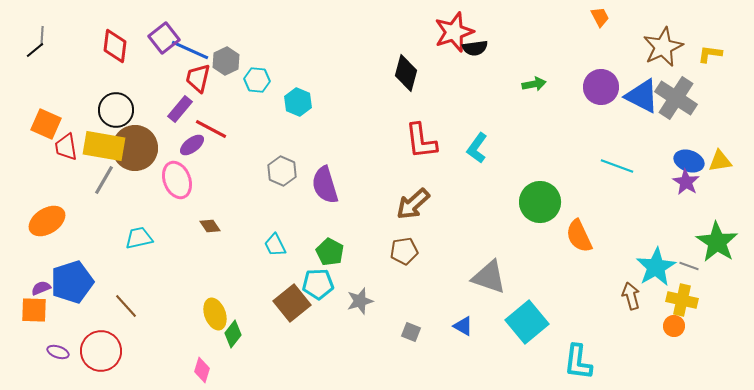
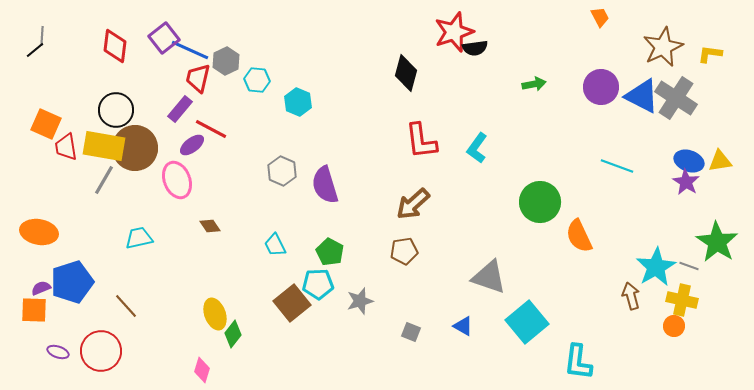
orange ellipse at (47, 221): moved 8 px left, 11 px down; rotated 42 degrees clockwise
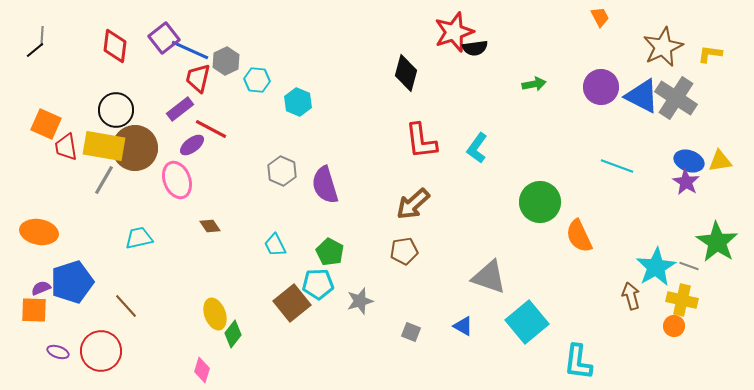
purple rectangle at (180, 109): rotated 12 degrees clockwise
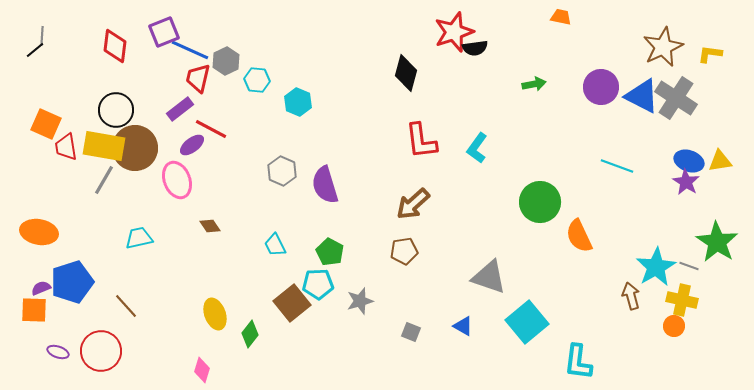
orange trapezoid at (600, 17): moved 39 px left; rotated 50 degrees counterclockwise
purple square at (164, 38): moved 6 px up; rotated 16 degrees clockwise
green diamond at (233, 334): moved 17 px right
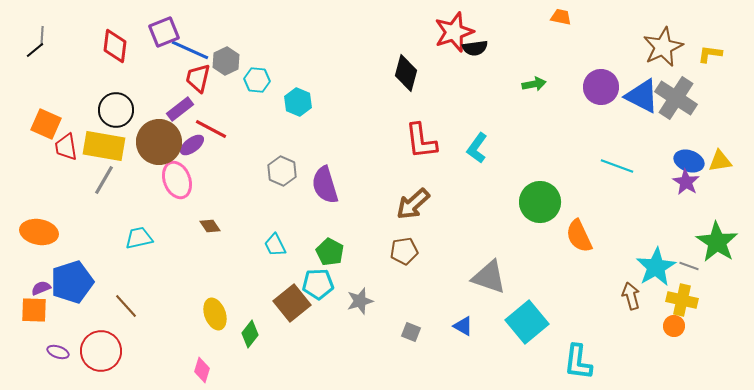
brown circle at (135, 148): moved 24 px right, 6 px up
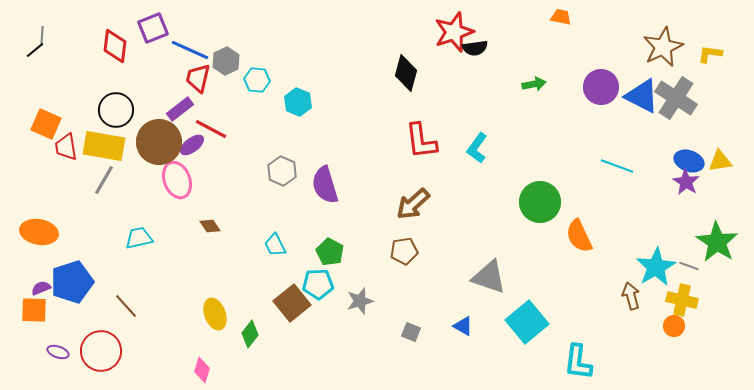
purple square at (164, 32): moved 11 px left, 4 px up
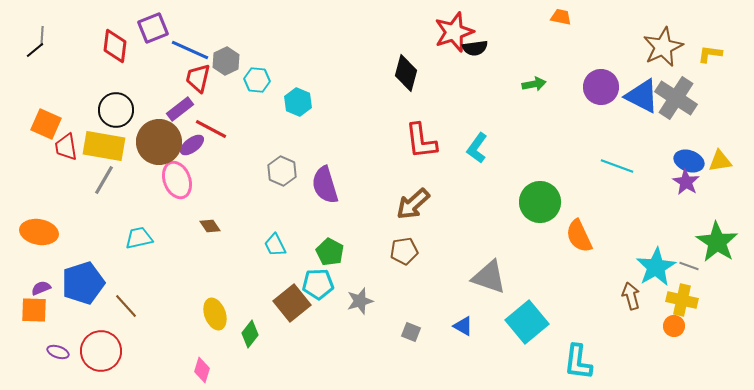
blue pentagon at (72, 282): moved 11 px right, 1 px down
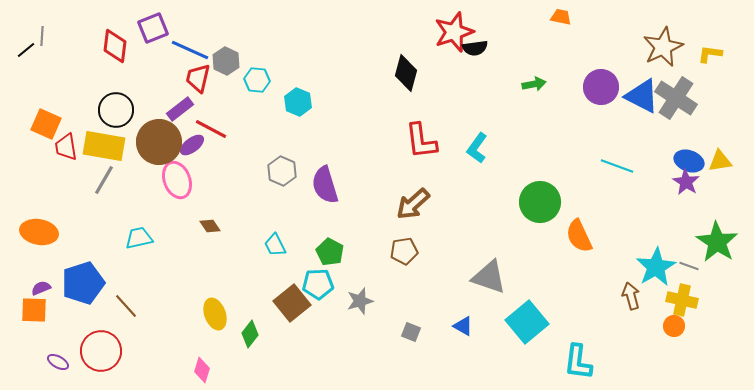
black line at (35, 50): moved 9 px left
gray hexagon at (226, 61): rotated 8 degrees counterclockwise
purple ellipse at (58, 352): moved 10 px down; rotated 10 degrees clockwise
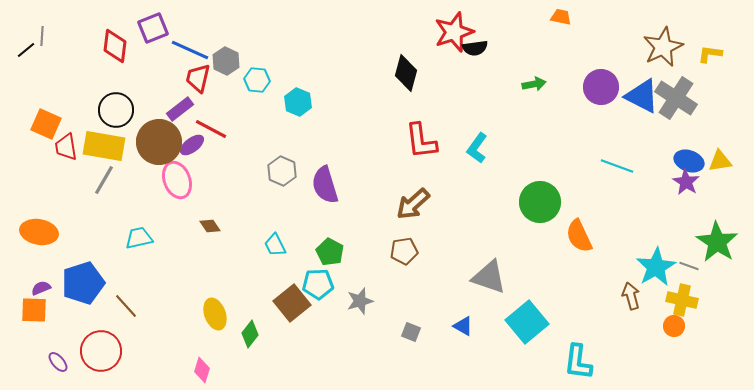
purple ellipse at (58, 362): rotated 20 degrees clockwise
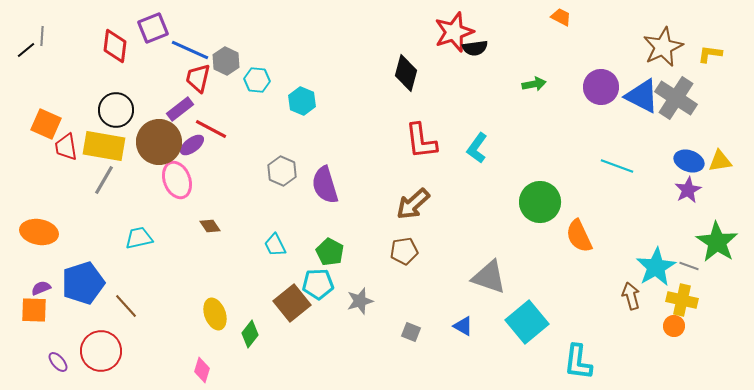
orange trapezoid at (561, 17): rotated 15 degrees clockwise
cyan hexagon at (298, 102): moved 4 px right, 1 px up
purple star at (686, 182): moved 2 px right, 8 px down; rotated 12 degrees clockwise
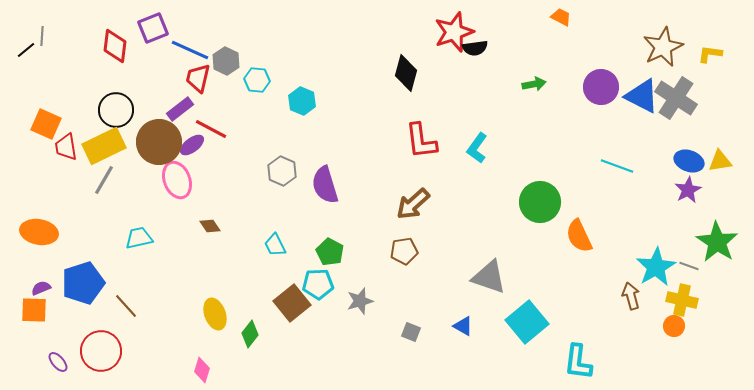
yellow rectangle at (104, 146): rotated 36 degrees counterclockwise
